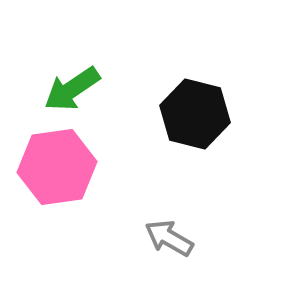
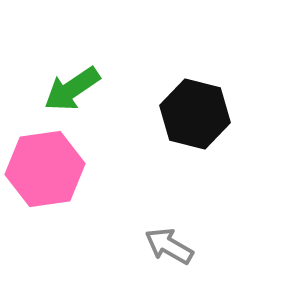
pink hexagon: moved 12 px left, 2 px down
gray arrow: moved 8 px down
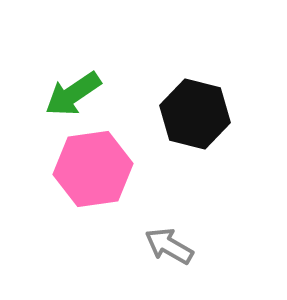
green arrow: moved 1 px right, 5 px down
pink hexagon: moved 48 px right
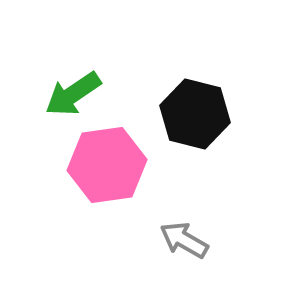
pink hexagon: moved 14 px right, 4 px up
gray arrow: moved 15 px right, 6 px up
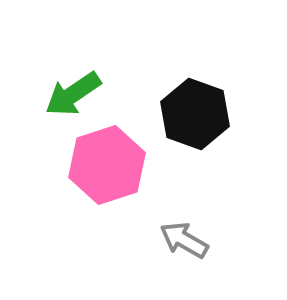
black hexagon: rotated 6 degrees clockwise
pink hexagon: rotated 10 degrees counterclockwise
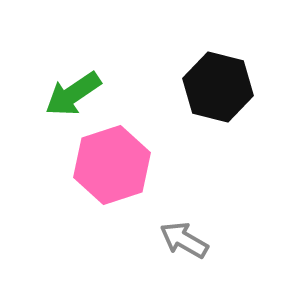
black hexagon: moved 23 px right, 27 px up; rotated 6 degrees counterclockwise
pink hexagon: moved 5 px right
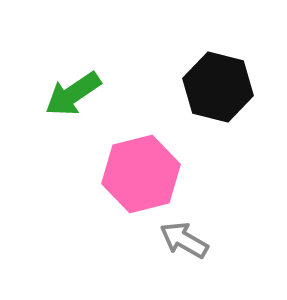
pink hexagon: moved 29 px right, 9 px down; rotated 4 degrees clockwise
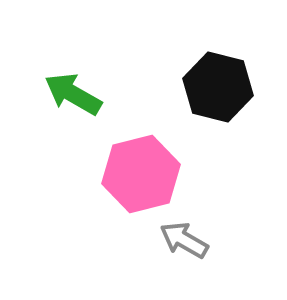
green arrow: rotated 64 degrees clockwise
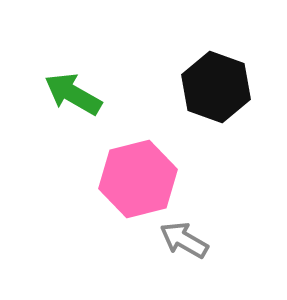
black hexagon: moved 2 px left; rotated 6 degrees clockwise
pink hexagon: moved 3 px left, 5 px down
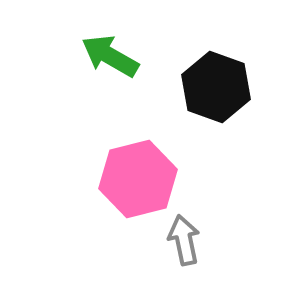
green arrow: moved 37 px right, 38 px up
gray arrow: rotated 48 degrees clockwise
